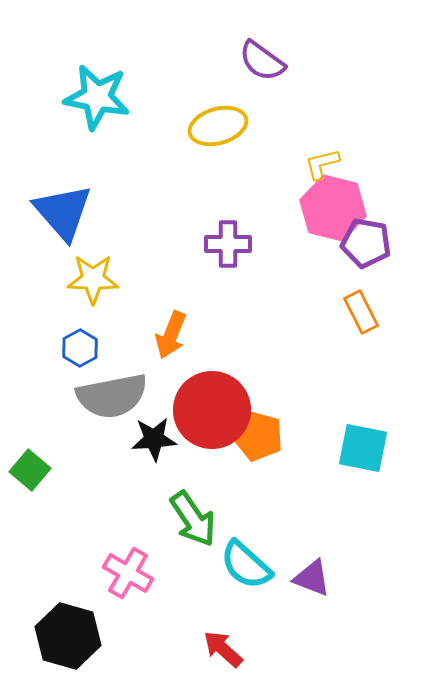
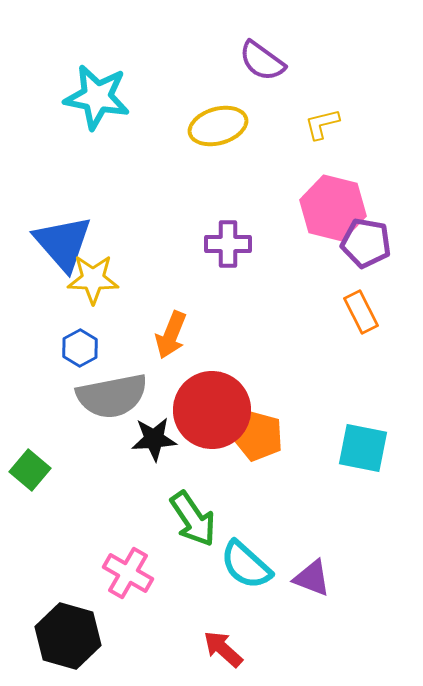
yellow L-shape: moved 40 px up
blue triangle: moved 31 px down
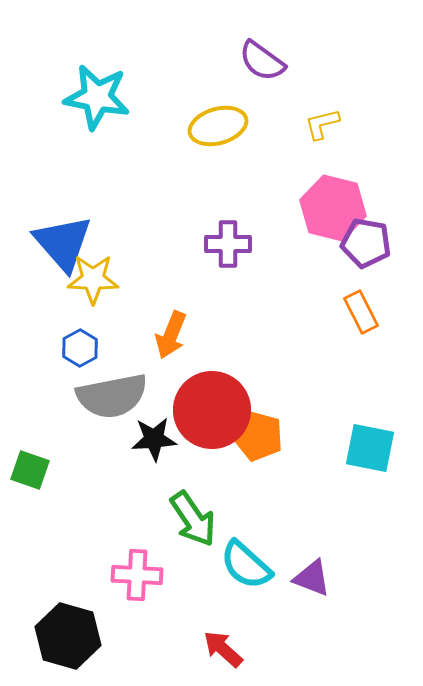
cyan square: moved 7 px right
green square: rotated 21 degrees counterclockwise
pink cross: moved 9 px right, 2 px down; rotated 27 degrees counterclockwise
